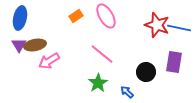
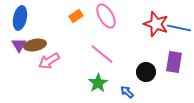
red star: moved 1 px left, 1 px up
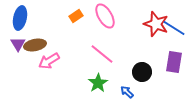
pink ellipse: moved 1 px left
blue line: moved 5 px left; rotated 20 degrees clockwise
purple triangle: moved 1 px left, 1 px up
black circle: moved 4 px left
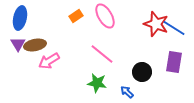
green star: moved 1 px left; rotated 30 degrees counterclockwise
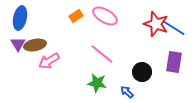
pink ellipse: rotated 30 degrees counterclockwise
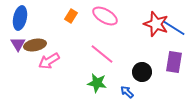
orange rectangle: moved 5 px left; rotated 24 degrees counterclockwise
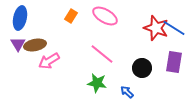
red star: moved 4 px down
black circle: moved 4 px up
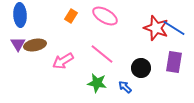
blue ellipse: moved 3 px up; rotated 15 degrees counterclockwise
pink arrow: moved 14 px right
black circle: moved 1 px left
blue arrow: moved 2 px left, 5 px up
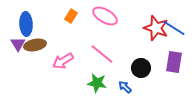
blue ellipse: moved 6 px right, 9 px down
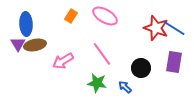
pink line: rotated 15 degrees clockwise
